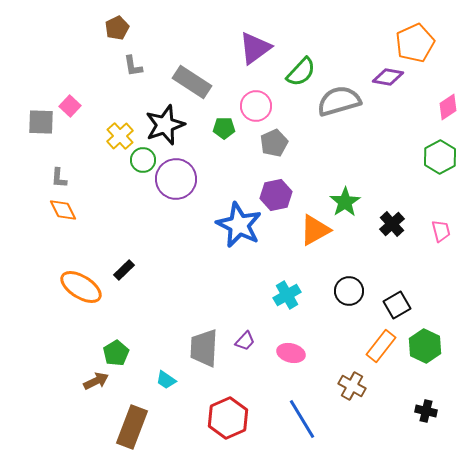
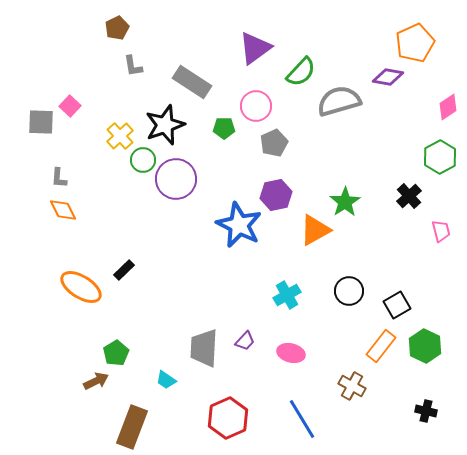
black cross at (392, 224): moved 17 px right, 28 px up
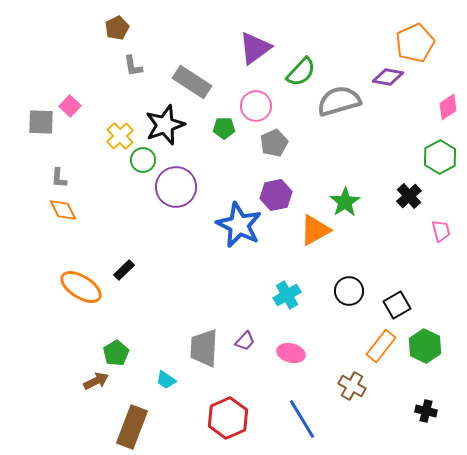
purple circle at (176, 179): moved 8 px down
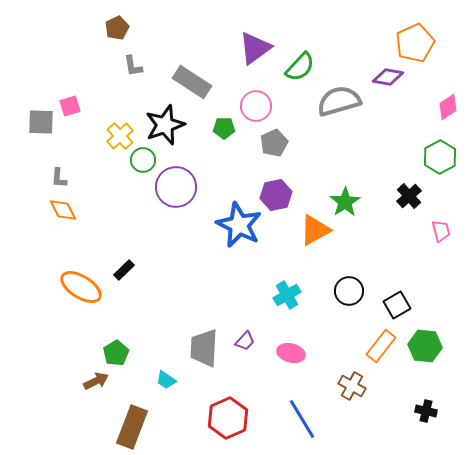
green semicircle at (301, 72): moved 1 px left, 5 px up
pink square at (70, 106): rotated 30 degrees clockwise
green hexagon at (425, 346): rotated 20 degrees counterclockwise
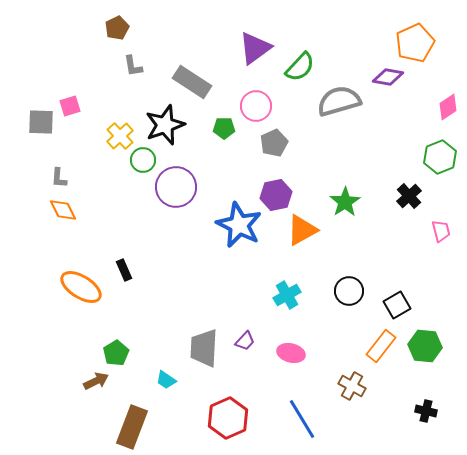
green hexagon at (440, 157): rotated 8 degrees clockwise
orange triangle at (315, 230): moved 13 px left
black rectangle at (124, 270): rotated 70 degrees counterclockwise
